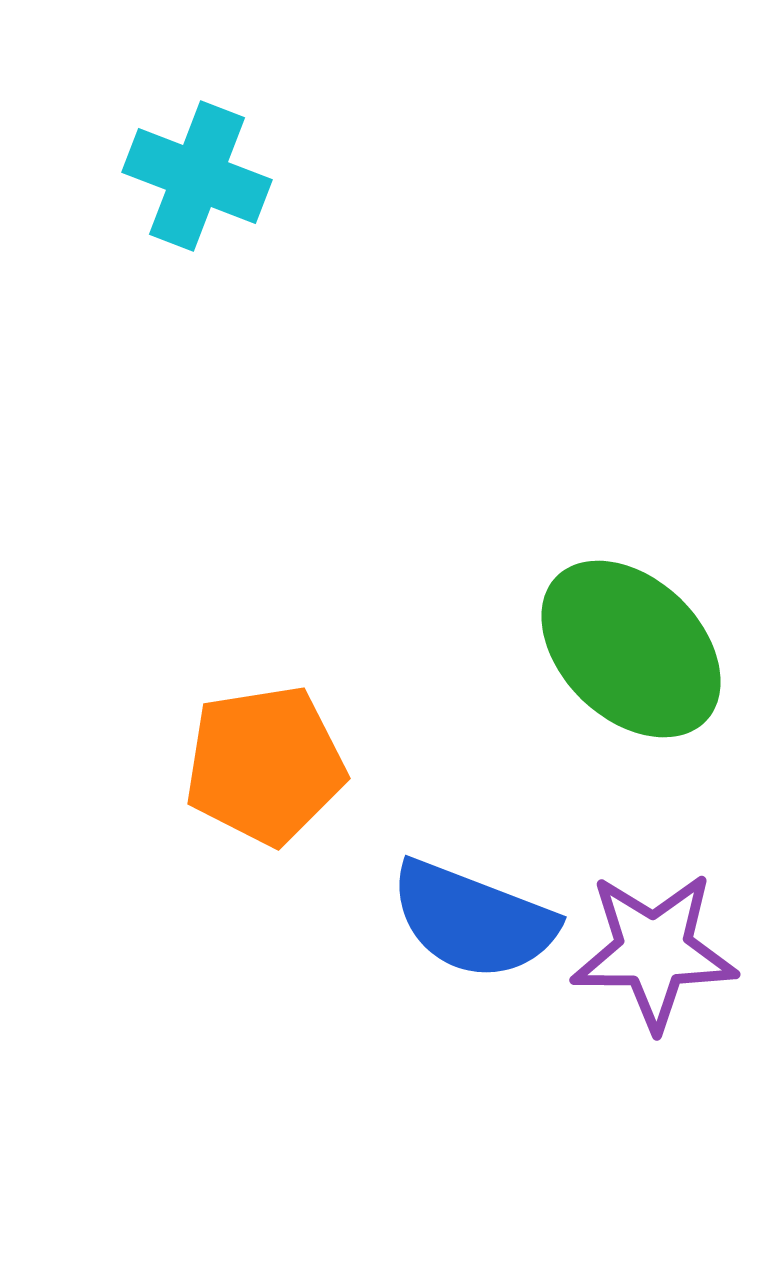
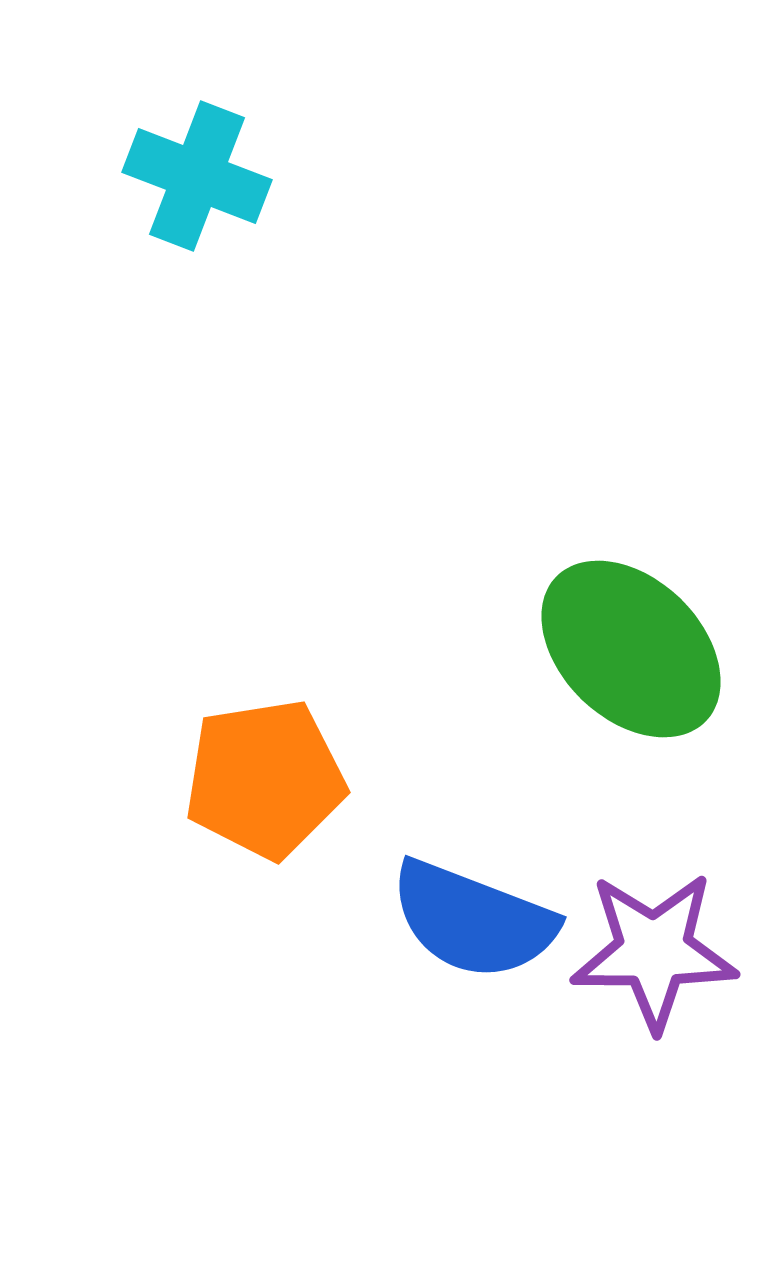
orange pentagon: moved 14 px down
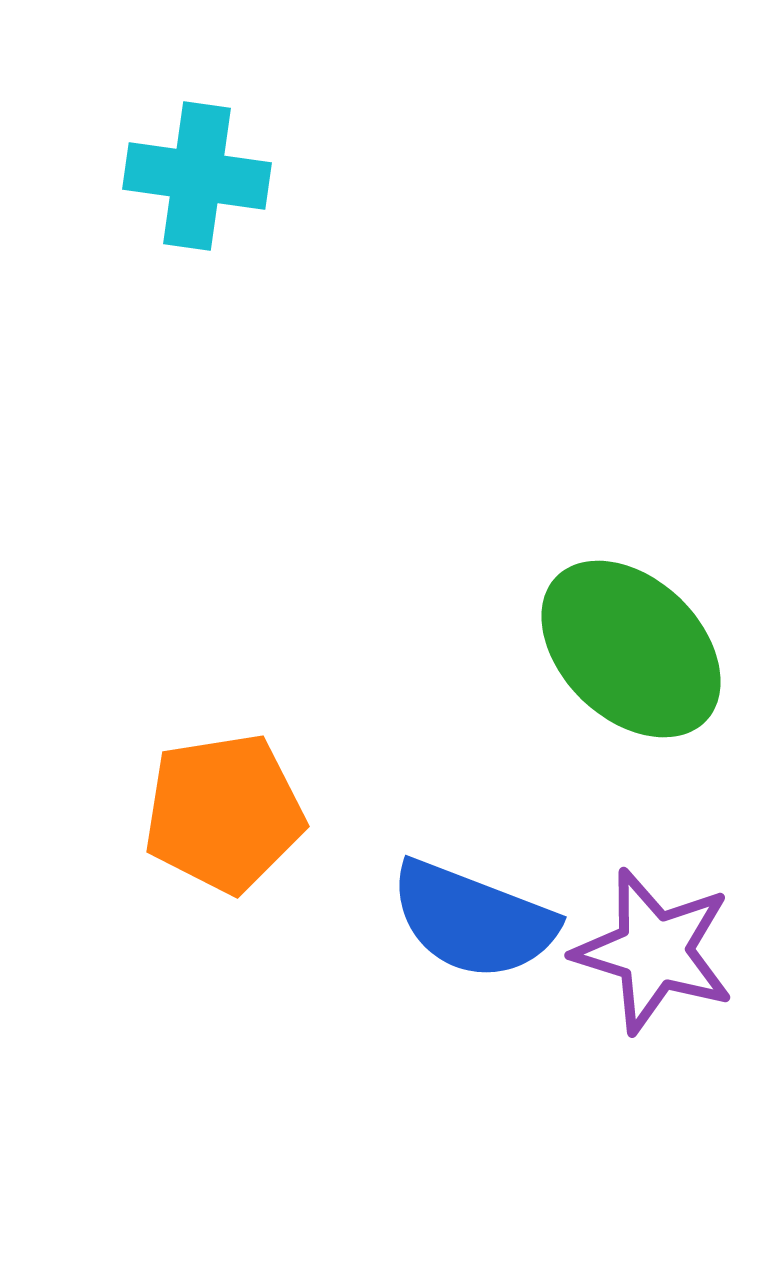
cyan cross: rotated 13 degrees counterclockwise
orange pentagon: moved 41 px left, 34 px down
purple star: rotated 17 degrees clockwise
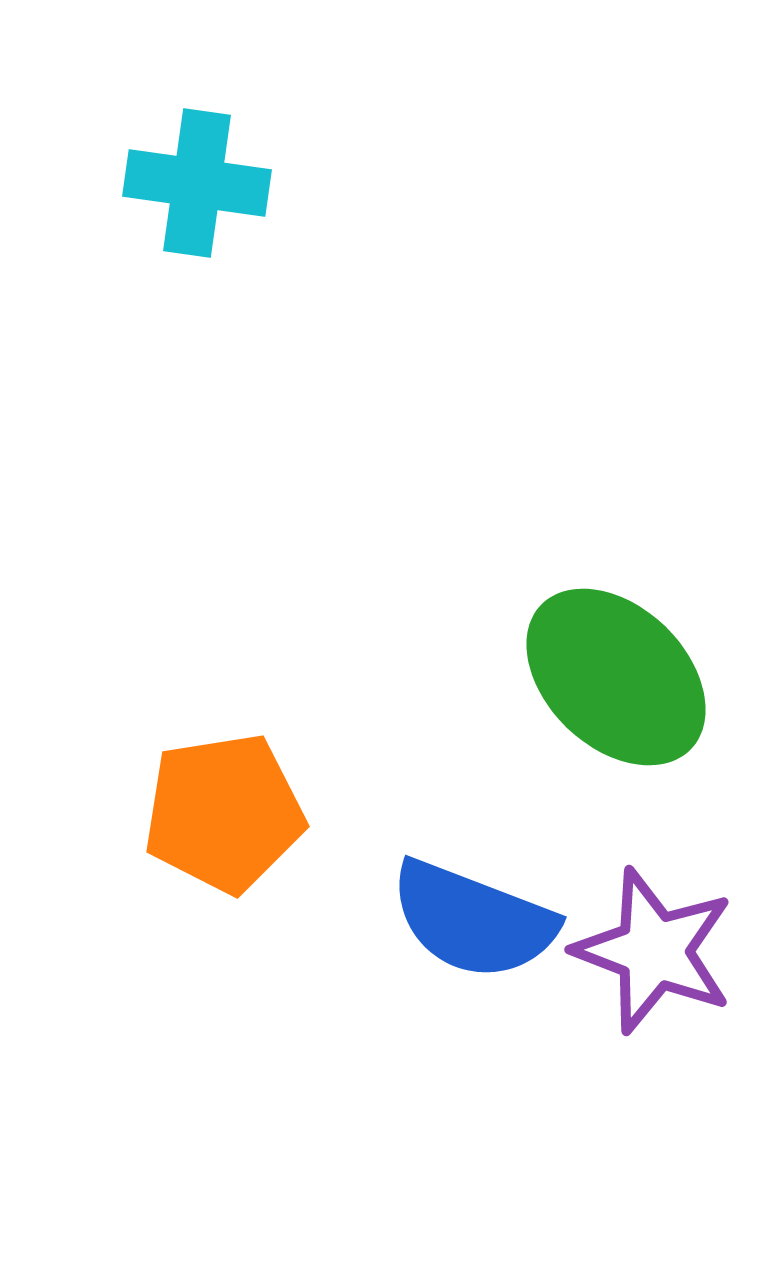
cyan cross: moved 7 px down
green ellipse: moved 15 px left, 28 px down
purple star: rotated 4 degrees clockwise
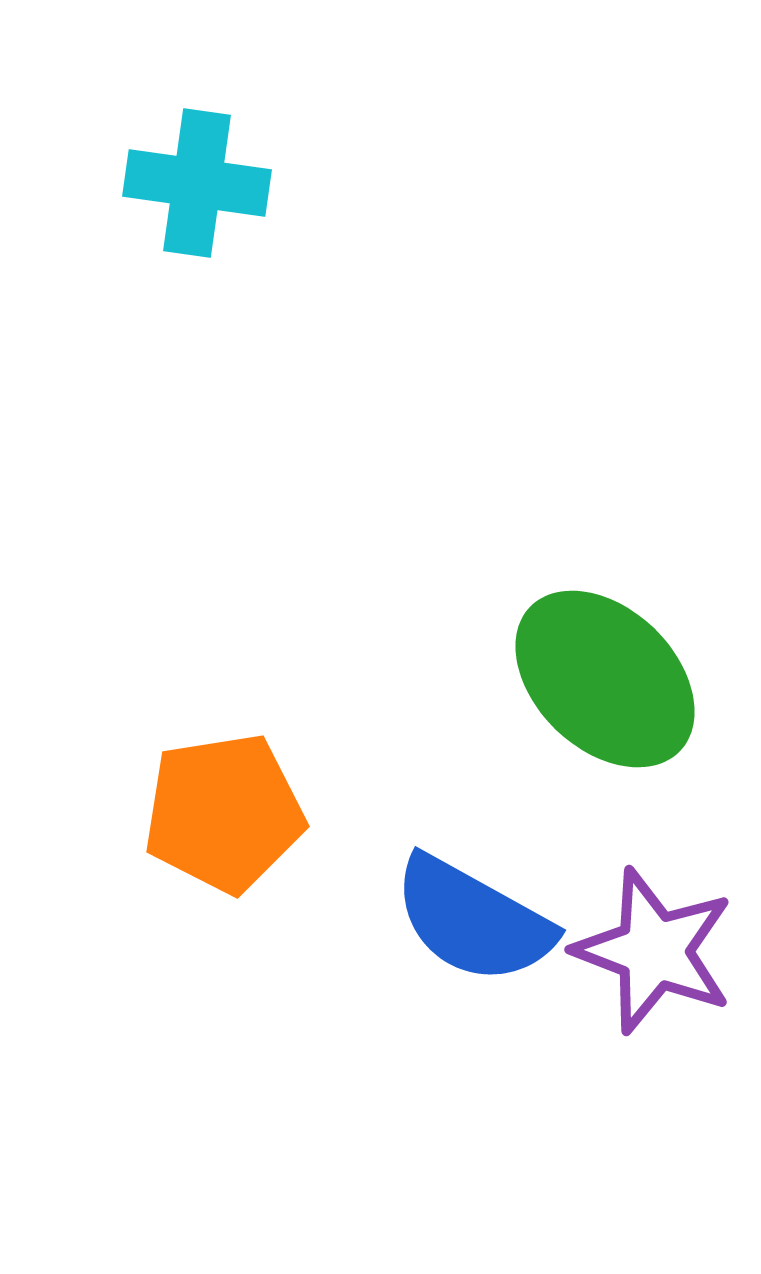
green ellipse: moved 11 px left, 2 px down
blue semicircle: rotated 8 degrees clockwise
